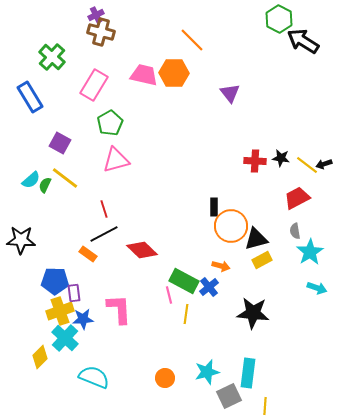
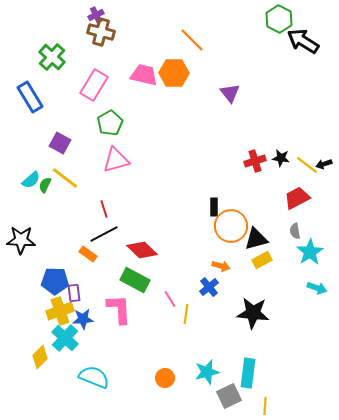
red cross at (255, 161): rotated 20 degrees counterclockwise
green rectangle at (184, 281): moved 49 px left, 1 px up
pink line at (169, 295): moved 1 px right, 4 px down; rotated 18 degrees counterclockwise
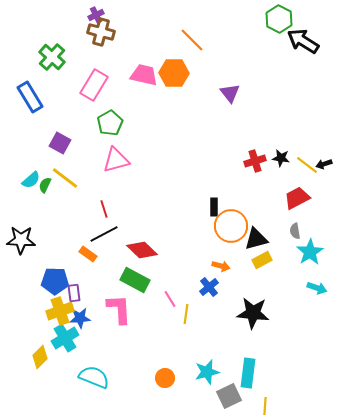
blue star at (83, 319): moved 3 px left, 1 px up
cyan cross at (65, 338): rotated 16 degrees clockwise
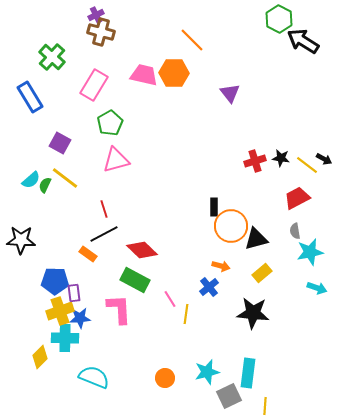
black arrow at (324, 164): moved 5 px up; rotated 133 degrees counterclockwise
cyan star at (310, 252): rotated 20 degrees clockwise
yellow rectangle at (262, 260): moved 13 px down; rotated 12 degrees counterclockwise
cyan cross at (65, 338): rotated 32 degrees clockwise
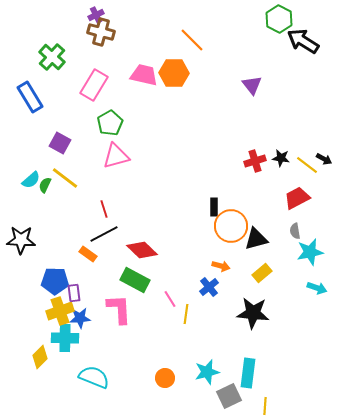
purple triangle at (230, 93): moved 22 px right, 8 px up
pink triangle at (116, 160): moved 4 px up
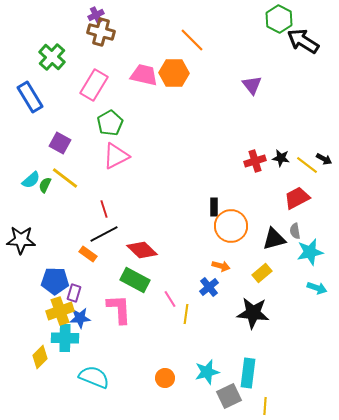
pink triangle at (116, 156): rotated 12 degrees counterclockwise
black triangle at (256, 239): moved 18 px right
purple rectangle at (74, 293): rotated 24 degrees clockwise
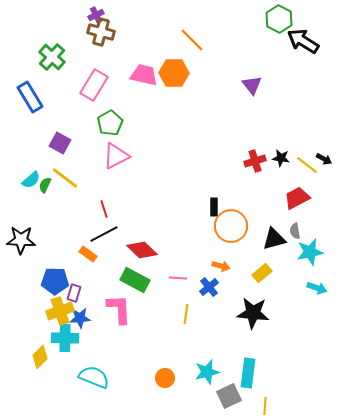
pink line at (170, 299): moved 8 px right, 21 px up; rotated 54 degrees counterclockwise
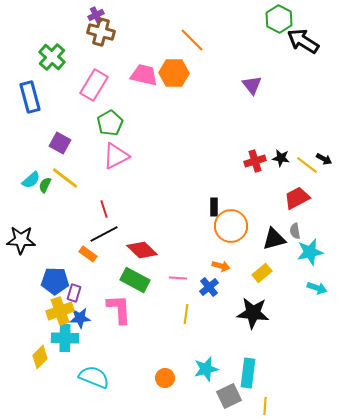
blue rectangle at (30, 97): rotated 16 degrees clockwise
cyan star at (207, 372): moved 1 px left, 3 px up
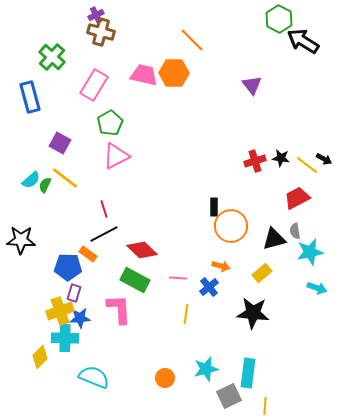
blue pentagon at (55, 281): moved 13 px right, 14 px up
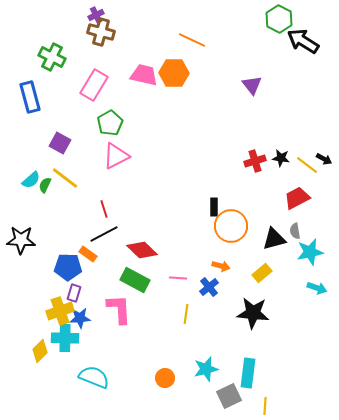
orange line at (192, 40): rotated 20 degrees counterclockwise
green cross at (52, 57): rotated 16 degrees counterclockwise
yellow diamond at (40, 357): moved 6 px up
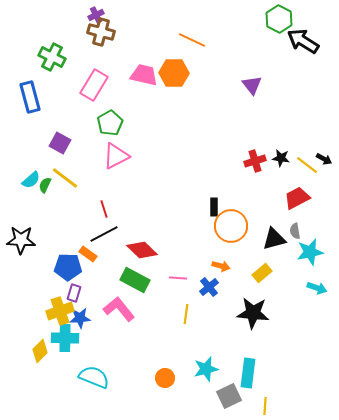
pink L-shape at (119, 309): rotated 36 degrees counterclockwise
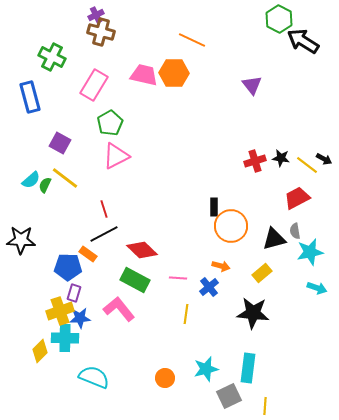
cyan rectangle at (248, 373): moved 5 px up
